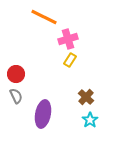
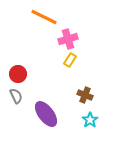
red circle: moved 2 px right
brown cross: moved 1 px left, 2 px up; rotated 21 degrees counterclockwise
purple ellipse: moved 3 px right; rotated 48 degrees counterclockwise
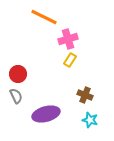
purple ellipse: rotated 68 degrees counterclockwise
cyan star: rotated 21 degrees counterclockwise
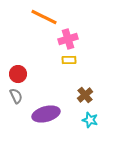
yellow rectangle: moved 1 px left; rotated 56 degrees clockwise
brown cross: rotated 28 degrees clockwise
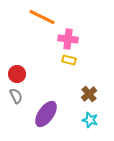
orange line: moved 2 px left
pink cross: rotated 24 degrees clockwise
yellow rectangle: rotated 16 degrees clockwise
red circle: moved 1 px left
brown cross: moved 4 px right, 1 px up
purple ellipse: rotated 40 degrees counterclockwise
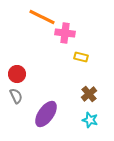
pink cross: moved 3 px left, 6 px up
yellow rectangle: moved 12 px right, 3 px up
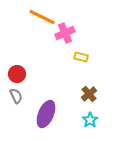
pink cross: rotated 30 degrees counterclockwise
purple ellipse: rotated 12 degrees counterclockwise
cyan star: rotated 21 degrees clockwise
